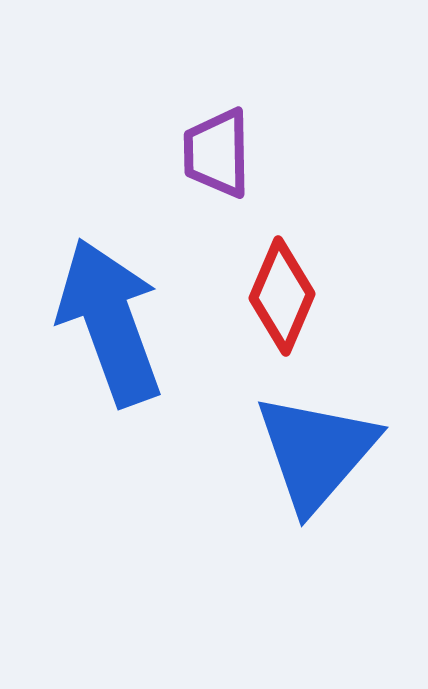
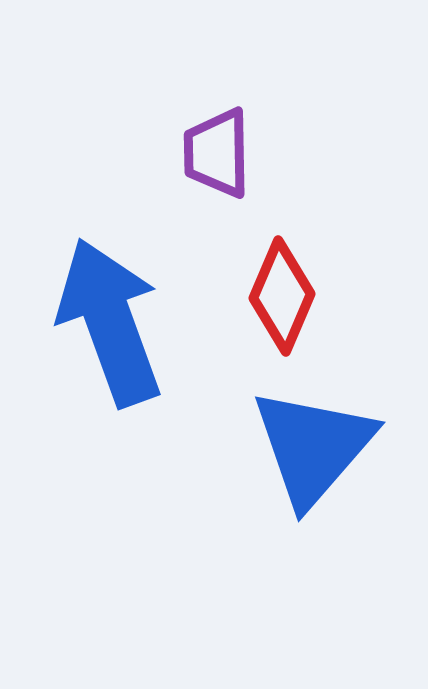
blue triangle: moved 3 px left, 5 px up
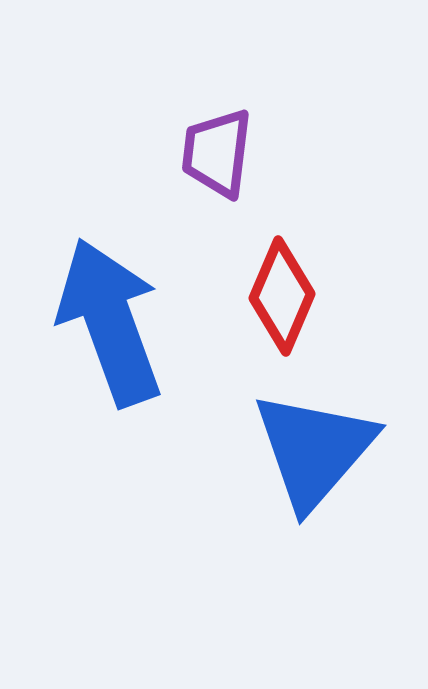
purple trapezoid: rotated 8 degrees clockwise
blue triangle: moved 1 px right, 3 px down
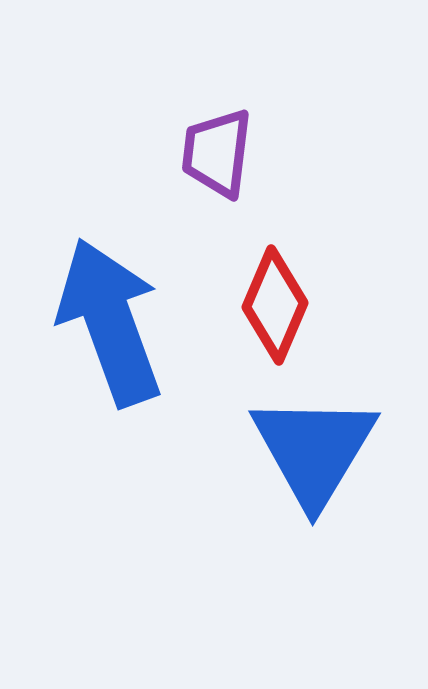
red diamond: moved 7 px left, 9 px down
blue triangle: rotated 10 degrees counterclockwise
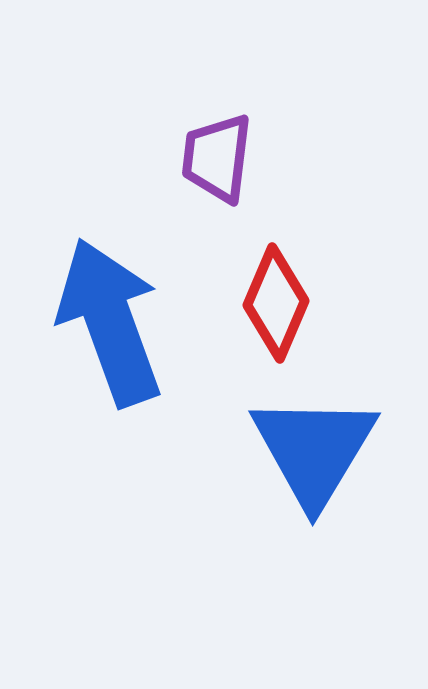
purple trapezoid: moved 5 px down
red diamond: moved 1 px right, 2 px up
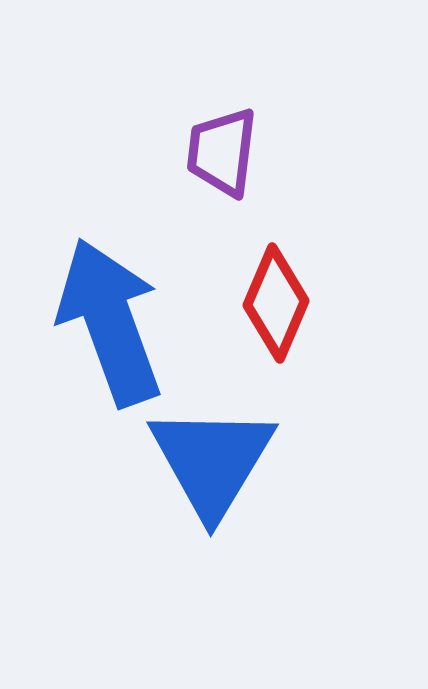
purple trapezoid: moved 5 px right, 6 px up
blue triangle: moved 102 px left, 11 px down
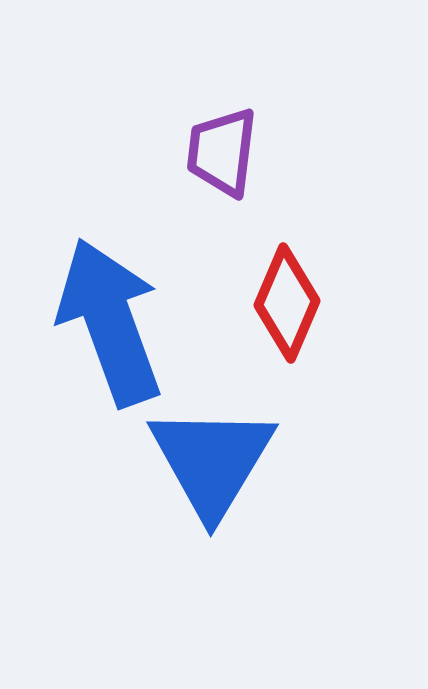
red diamond: moved 11 px right
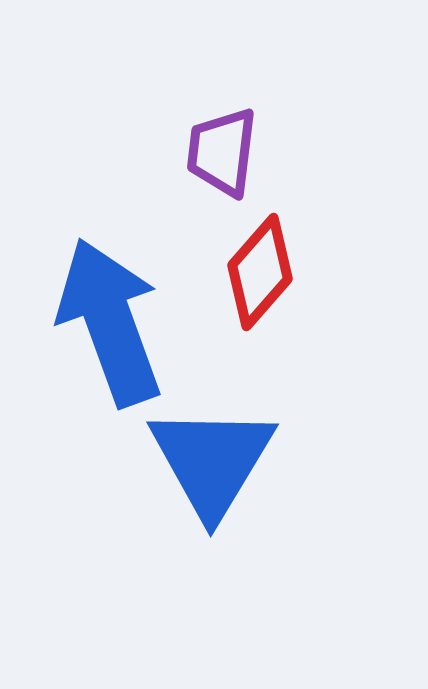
red diamond: moved 27 px left, 31 px up; rotated 18 degrees clockwise
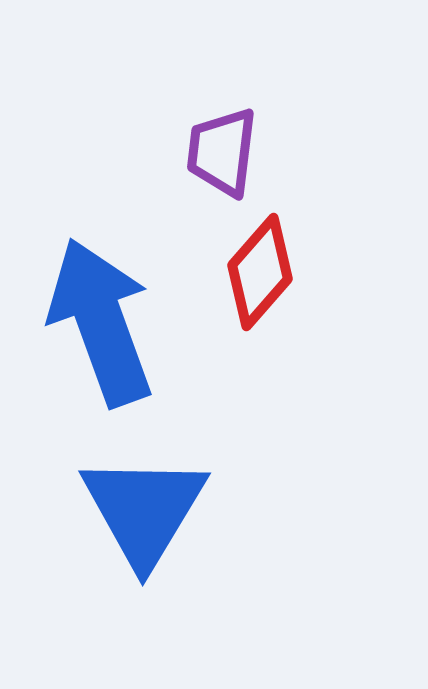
blue arrow: moved 9 px left
blue triangle: moved 68 px left, 49 px down
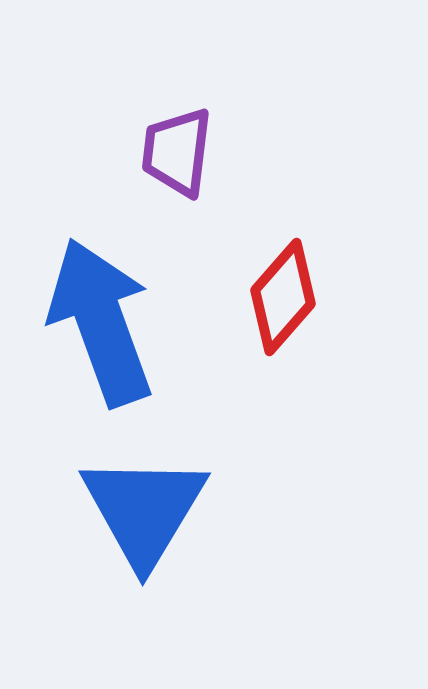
purple trapezoid: moved 45 px left
red diamond: moved 23 px right, 25 px down
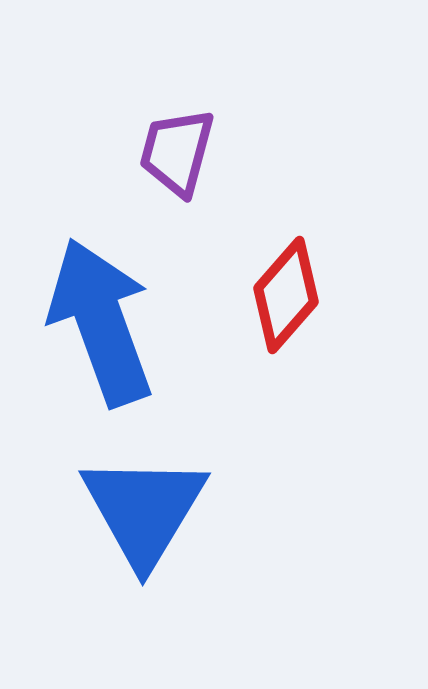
purple trapezoid: rotated 8 degrees clockwise
red diamond: moved 3 px right, 2 px up
